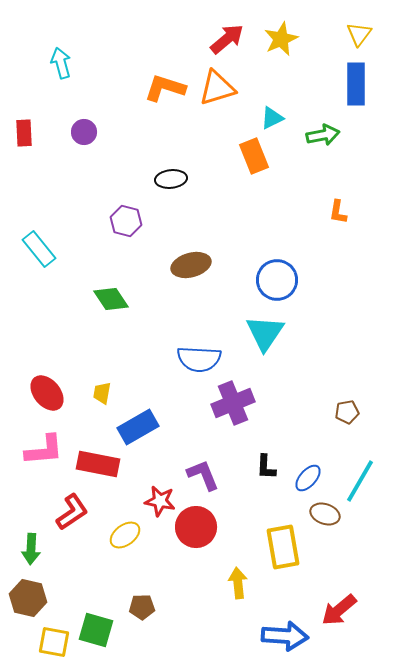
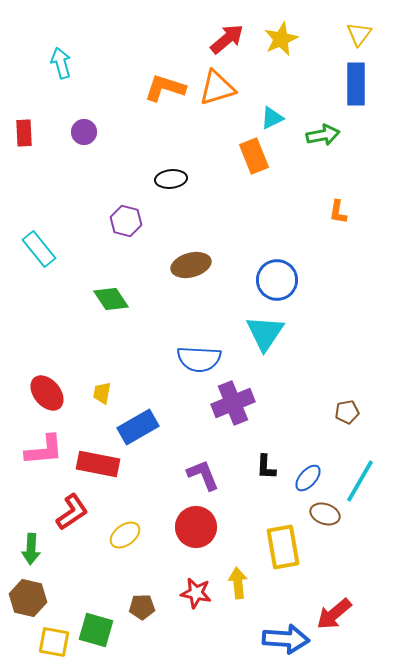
red star at (160, 501): moved 36 px right, 92 px down
red arrow at (339, 610): moved 5 px left, 4 px down
blue arrow at (285, 636): moved 1 px right, 3 px down
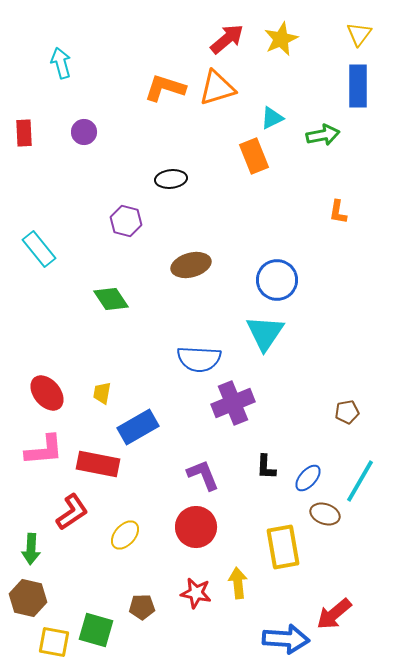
blue rectangle at (356, 84): moved 2 px right, 2 px down
yellow ellipse at (125, 535): rotated 12 degrees counterclockwise
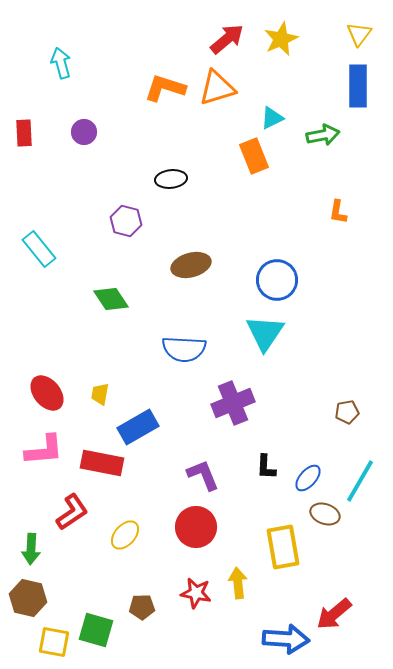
blue semicircle at (199, 359): moved 15 px left, 10 px up
yellow trapezoid at (102, 393): moved 2 px left, 1 px down
red rectangle at (98, 464): moved 4 px right, 1 px up
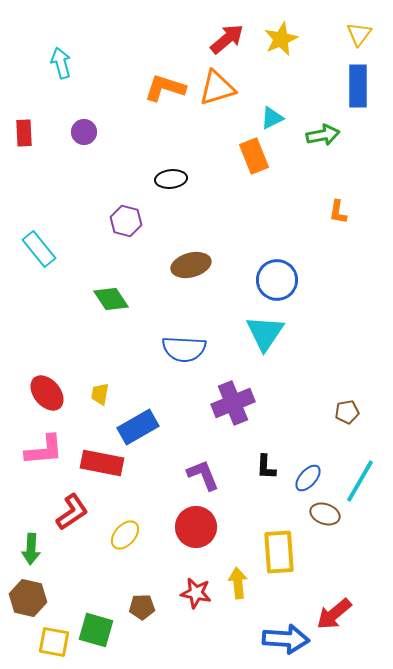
yellow rectangle at (283, 547): moved 4 px left, 5 px down; rotated 6 degrees clockwise
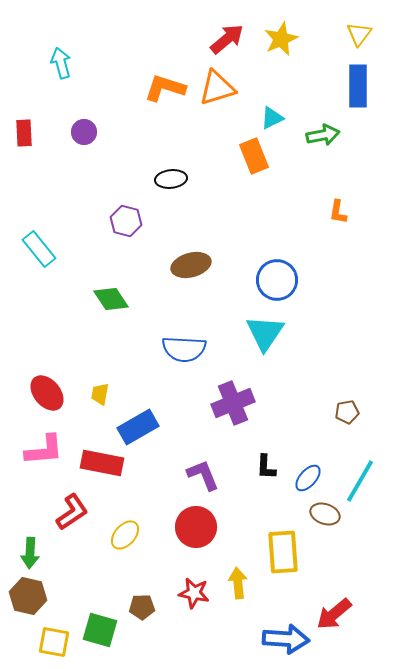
green arrow at (31, 549): moved 1 px left, 4 px down
yellow rectangle at (279, 552): moved 4 px right
red star at (196, 593): moved 2 px left
brown hexagon at (28, 598): moved 2 px up
green square at (96, 630): moved 4 px right
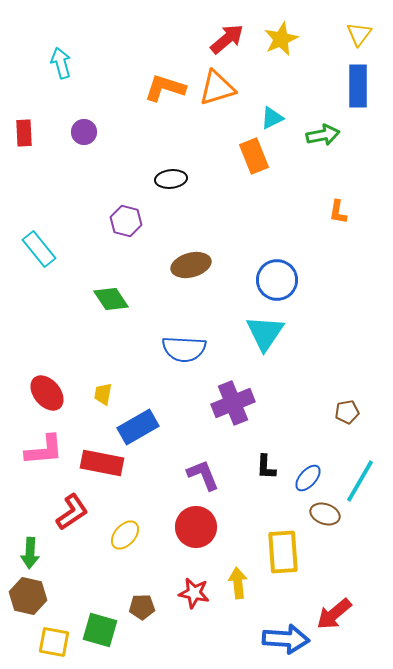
yellow trapezoid at (100, 394): moved 3 px right
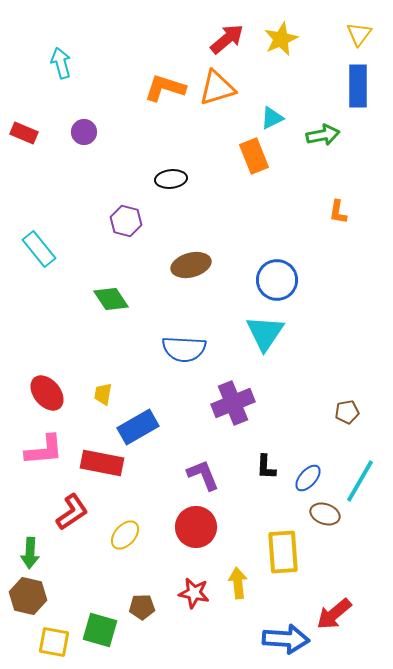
red rectangle at (24, 133): rotated 64 degrees counterclockwise
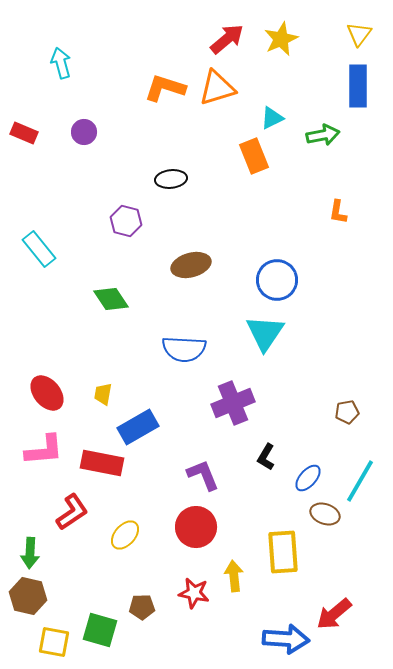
black L-shape at (266, 467): moved 10 px up; rotated 28 degrees clockwise
yellow arrow at (238, 583): moved 4 px left, 7 px up
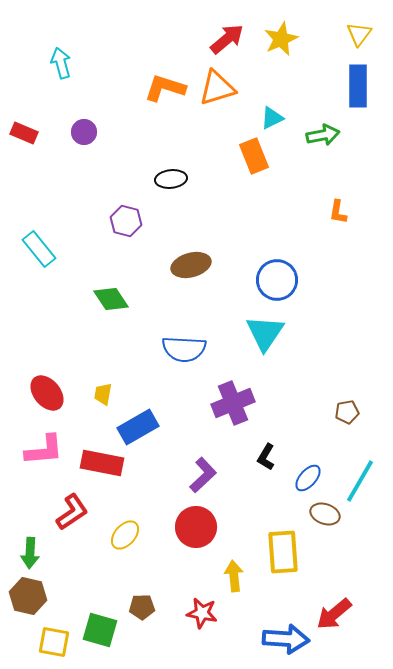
purple L-shape at (203, 475): rotated 69 degrees clockwise
red star at (194, 593): moved 8 px right, 20 px down
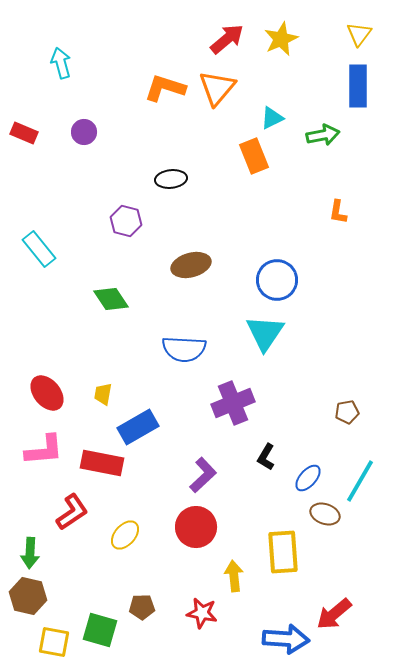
orange triangle at (217, 88): rotated 33 degrees counterclockwise
